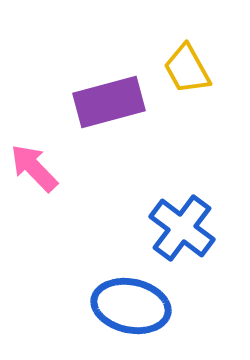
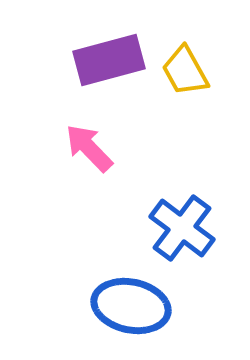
yellow trapezoid: moved 2 px left, 2 px down
purple rectangle: moved 42 px up
pink arrow: moved 55 px right, 20 px up
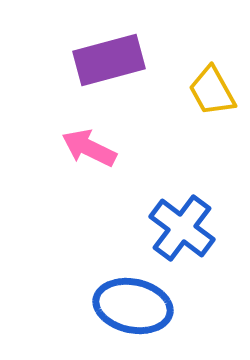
yellow trapezoid: moved 27 px right, 20 px down
pink arrow: rotated 20 degrees counterclockwise
blue ellipse: moved 2 px right
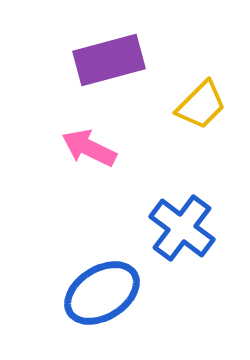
yellow trapezoid: moved 11 px left, 14 px down; rotated 106 degrees counterclockwise
blue ellipse: moved 31 px left, 13 px up; rotated 44 degrees counterclockwise
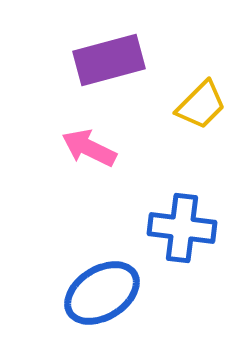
blue cross: rotated 30 degrees counterclockwise
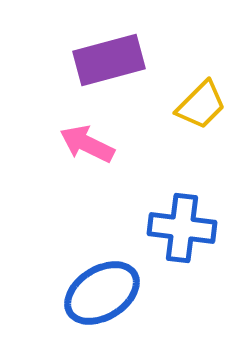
pink arrow: moved 2 px left, 4 px up
